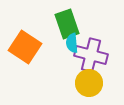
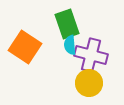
cyan semicircle: moved 2 px left, 2 px down
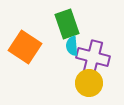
cyan semicircle: moved 2 px right, 1 px down
purple cross: moved 2 px right, 2 px down
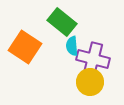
green rectangle: moved 5 px left, 2 px up; rotated 32 degrees counterclockwise
purple cross: moved 2 px down
yellow circle: moved 1 px right, 1 px up
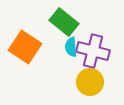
green rectangle: moved 2 px right
cyan semicircle: moved 1 px left, 1 px down
purple cross: moved 8 px up
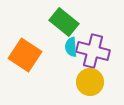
orange square: moved 8 px down
